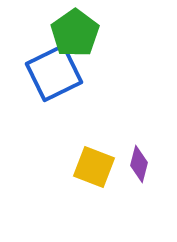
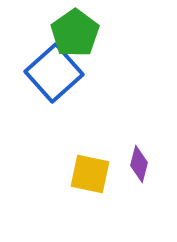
blue square: rotated 16 degrees counterclockwise
yellow square: moved 4 px left, 7 px down; rotated 9 degrees counterclockwise
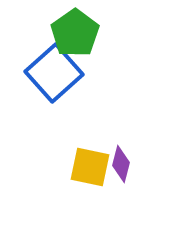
purple diamond: moved 18 px left
yellow square: moved 7 px up
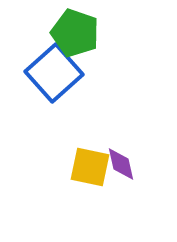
green pentagon: rotated 18 degrees counterclockwise
purple diamond: rotated 27 degrees counterclockwise
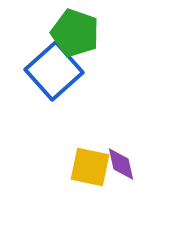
blue square: moved 2 px up
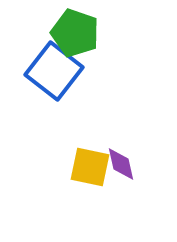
blue square: rotated 10 degrees counterclockwise
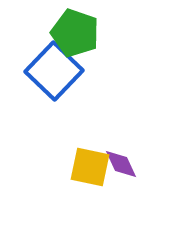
blue square: rotated 6 degrees clockwise
purple diamond: rotated 12 degrees counterclockwise
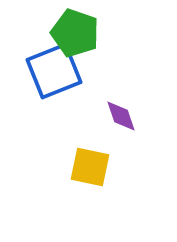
blue square: rotated 24 degrees clockwise
purple diamond: moved 48 px up; rotated 6 degrees clockwise
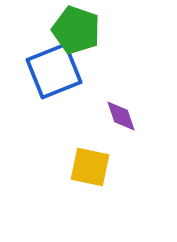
green pentagon: moved 1 px right, 3 px up
